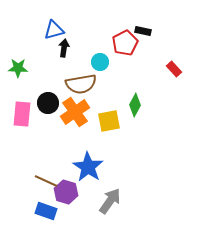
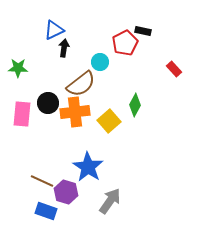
blue triangle: rotated 10 degrees counterclockwise
brown semicircle: rotated 28 degrees counterclockwise
orange cross: rotated 28 degrees clockwise
yellow square: rotated 30 degrees counterclockwise
brown line: moved 4 px left
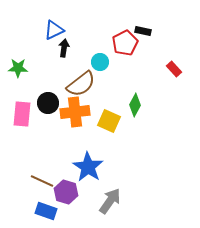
yellow square: rotated 25 degrees counterclockwise
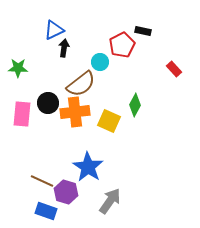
red pentagon: moved 3 px left, 2 px down
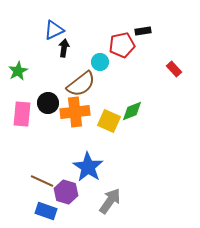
black rectangle: rotated 21 degrees counterclockwise
red pentagon: rotated 15 degrees clockwise
green star: moved 3 px down; rotated 30 degrees counterclockwise
green diamond: moved 3 px left, 6 px down; rotated 40 degrees clockwise
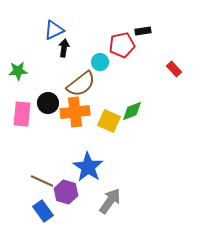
green star: rotated 24 degrees clockwise
blue rectangle: moved 3 px left; rotated 35 degrees clockwise
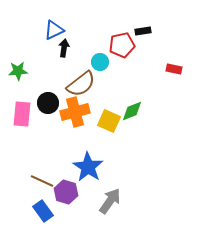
red rectangle: rotated 35 degrees counterclockwise
orange cross: rotated 8 degrees counterclockwise
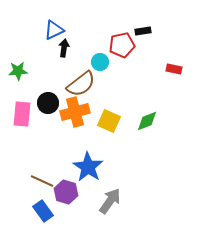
green diamond: moved 15 px right, 10 px down
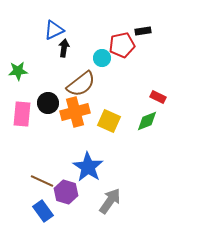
cyan circle: moved 2 px right, 4 px up
red rectangle: moved 16 px left, 28 px down; rotated 14 degrees clockwise
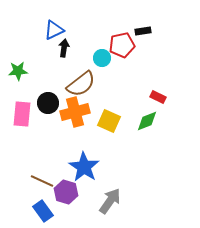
blue star: moved 4 px left
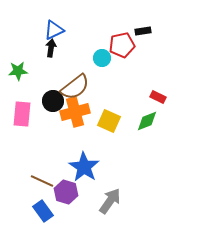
black arrow: moved 13 px left
brown semicircle: moved 6 px left, 3 px down
black circle: moved 5 px right, 2 px up
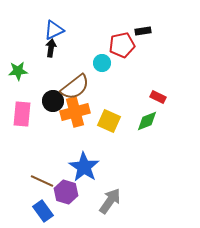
cyan circle: moved 5 px down
